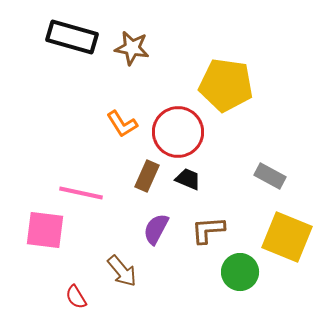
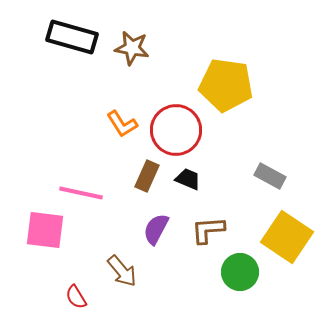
red circle: moved 2 px left, 2 px up
yellow square: rotated 12 degrees clockwise
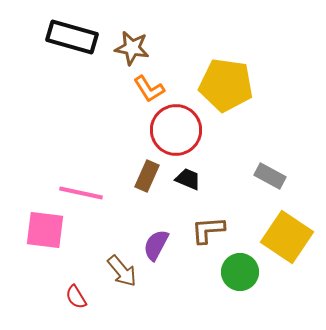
orange L-shape: moved 27 px right, 35 px up
purple semicircle: moved 16 px down
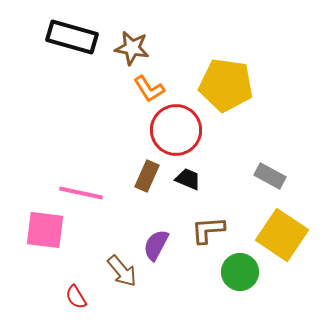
yellow square: moved 5 px left, 2 px up
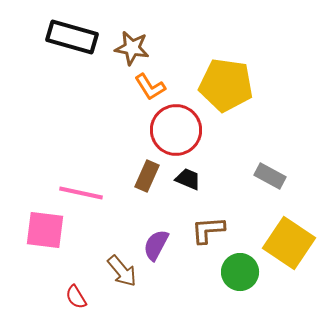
orange L-shape: moved 1 px right, 2 px up
yellow square: moved 7 px right, 8 px down
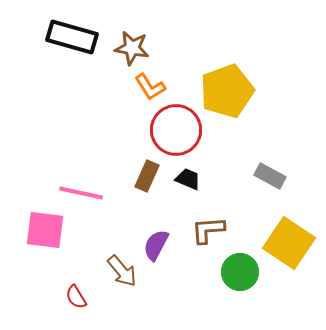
yellow pentagon: moved 1 px right, 6 px down; rotated 28 degrees counterclockwise
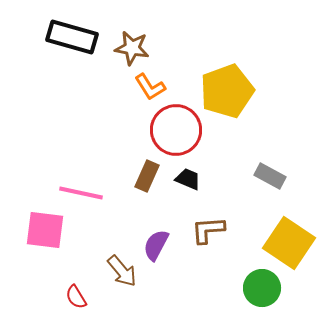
green circle: moved 22 px right, 16 px down
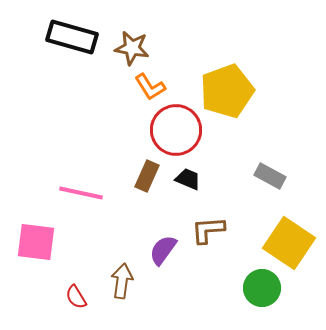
pink square: moved 9 px left, 12 px down
purple semicircle: moved 7 px right, 5 px down; rotated 8 degrees clockwise
brown arrow: moved 10 px down; rotated 132 degrees counterclockwise
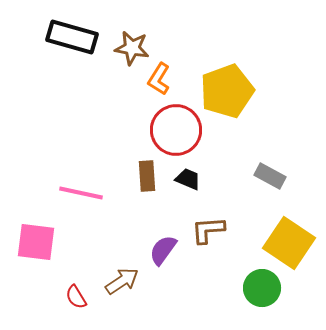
orange L-shape: moved 9 px right, 8 px up; rotated 64 degrees clockwise
brown rectangle: rotated 28 degrees counterclockwise
brown arrow: rotated 48 degrees clockwise
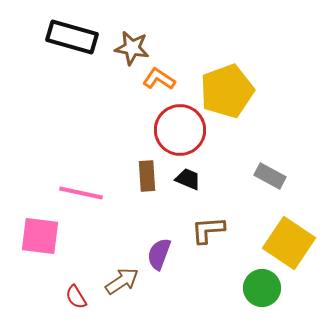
orange L-shape: rotated 92 degrees clockwise
red circle: moved 4 px right
pink square: moved 4 px right, 6 px up
purple semicircle: moved 4 px left, 4 px down; rotated 16 degrees counterclockwise
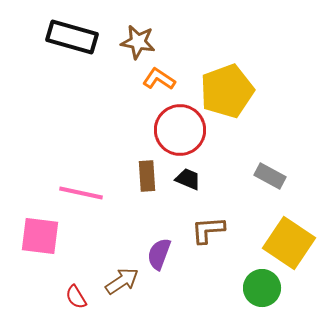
brown star: moved 6 px right, 6 px up
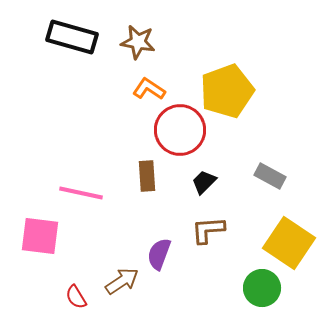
orange L-shape: moved 10 px left, 10 px down
black trapezoid: moved 16 px right, 3 px down; rotated 68 degrees counterclockwise
